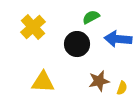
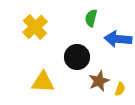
green semicircle: moved 1 px down; rotated 48 degrees counterclockwise
yellow cross: moved 2 px right
black circle: moved 13 px down
brown star: rotated 10 degrees counterclockwise
yellow semicircle: moved 2 px left, 1 px down
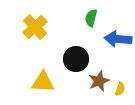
black circle: moved 1 px left, 2 px down
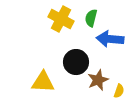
yellow cross: moved 26 px right, 8 px up; rotated 20 degrees counterclockwise
blue arrow: moved 8 px left
black circle: moved 3 px down
brown star: moved 1 px left, 1 px up
yellow semicircle: moved 1 px left, 2 px down
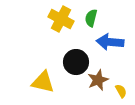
blue arrow: moved 3 px down
yellow triangle: rotated 10 degrees clockwise
yellow semicircle: moved 2 px right; rotated 48 degrees counterclockwise
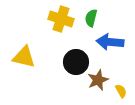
yellow cross: rotated 10 degrees counterclockwise
yellow triangle: moved 19 px left, 25 px up
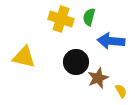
green semicircle: moved 2 px left, 1 px up
blue arrow: moved 1 px right, 1 px up
brown star: moved 2 px up
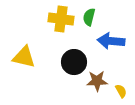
yellow cross: rotated 10 degrees counterclockwise
black circle: moved 2 px left
brown star: moved 1 px left, 3 px down; rotated 20 degrees clockwise
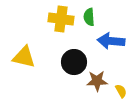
green semicircle: rotated 18 degrees counterclockwise
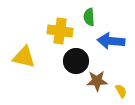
yellow cross: moved 1 px left, 12 px down
black circle: moved 2 px right, 1 px up
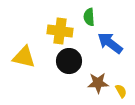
blue arrow: moved 1 px left, 2 px down; rotated 32 degrees clockwise
black circle: moved 7 px left
brown star: moved 1 px right, 2 px down
